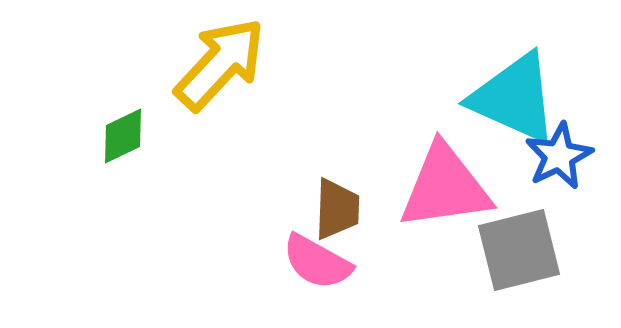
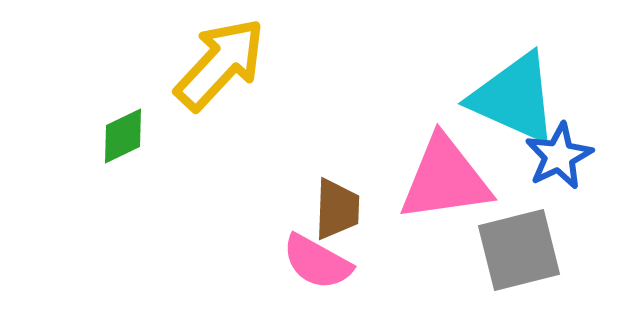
pink triangle: moved 8 px up
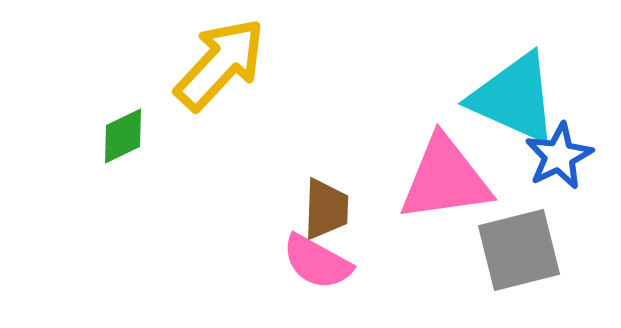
brown trapezoid: moved 11 px left
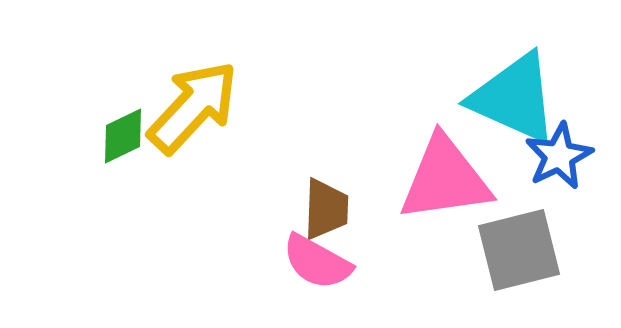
yellow arrow: moved 27 px left, 43 px down
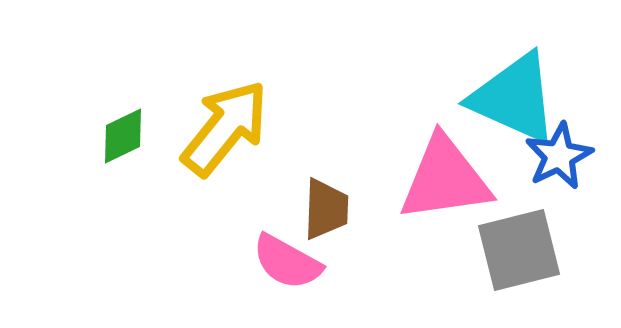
yellow arrow: moved 32 px right, 21 px down; rotated 4 degrees counterclockwise
pink semicircle: moved 30 px left
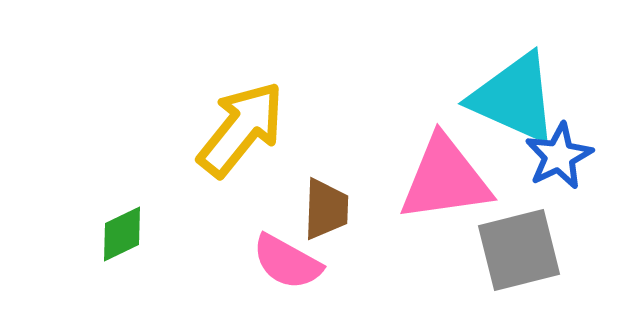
yellow arrow: moved 16 px right, 1 px down
green diamond: moved 1 px left, 98 px down
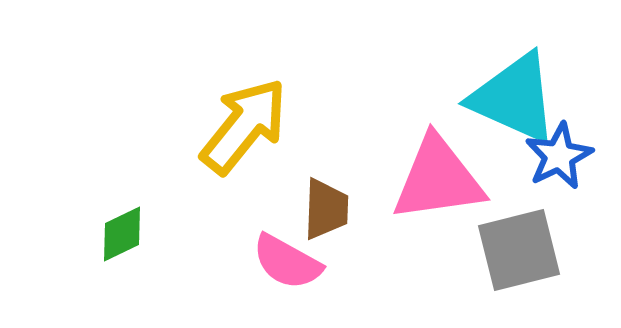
yellow arrow: moved 3 px right, 3 px up
pink triangle: moved 7 px left
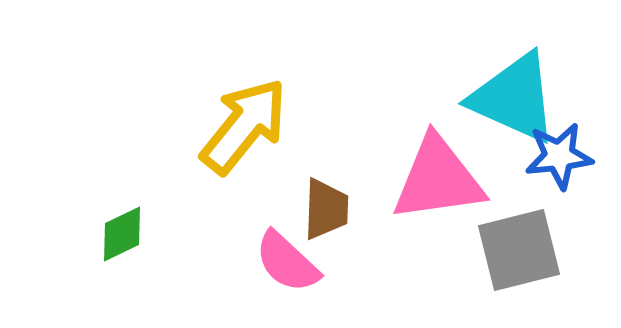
blue star: rotated 20 degrees clockwise
pink semicircle: rotated 14 degrees clockwise
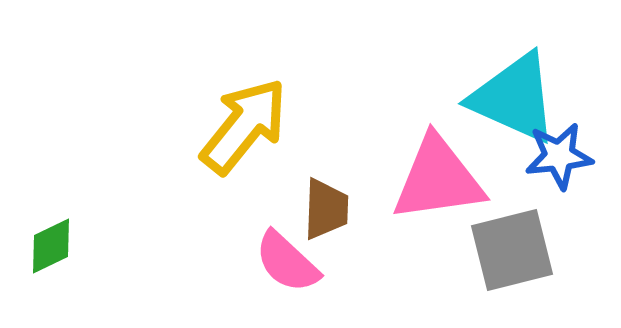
green diamond: moved 71 px left, 12 px down
gray square: moved 7 px left
